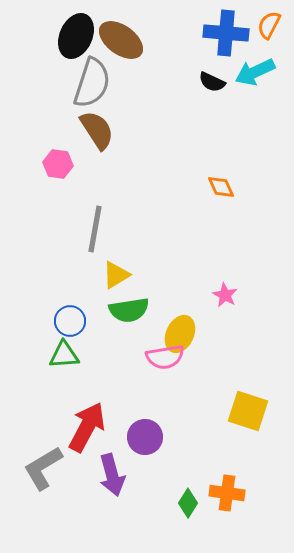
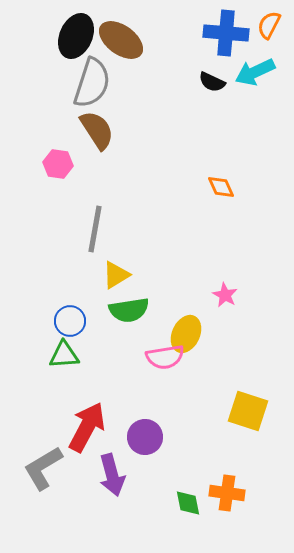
yellow ellipse: moved 6 px right
green diamond: rotated 44 degrees counterclockwise
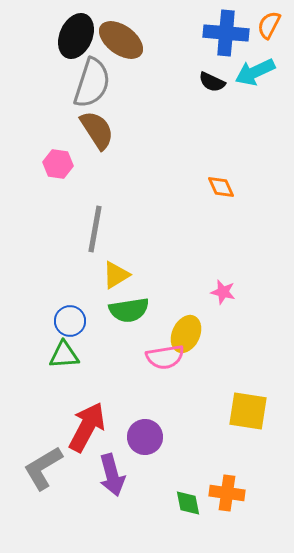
pink star: moved 2 px left, 3 px up; rotated 15 degrees counterclockwise
yellow square: rotated 9 degrees counterclockwise
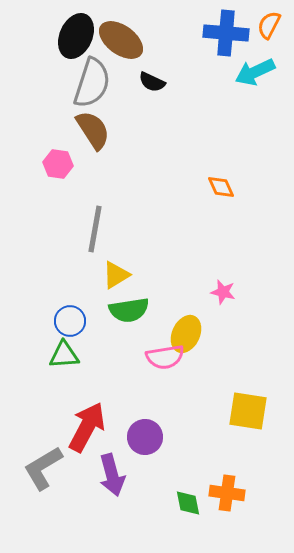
black semicircle: moved 60 px left
brown semicircle: moved 4 px left
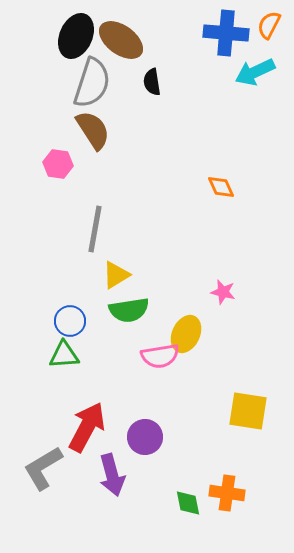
black semicircle: rotated 56 degrees clockwise
pink semicircle: moved 5 px left, 1 px up
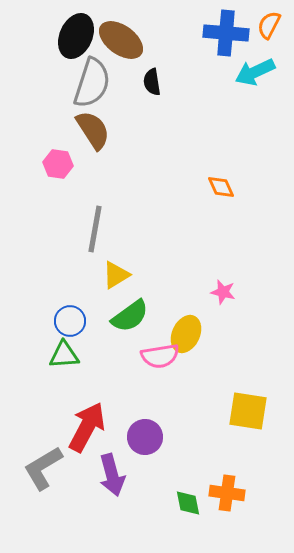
green semicircle: moved 1 px right, 6 px down; rotated 27 degrees counterclockwise
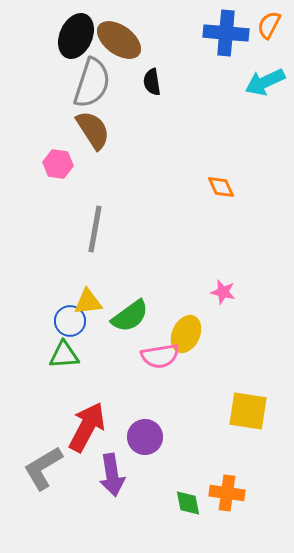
brown ellipse: moved 2 px left
cyan arrow: moved 10 px right, 10 px down
yellow triangle: moved 28 px left, 27 px down; rotated 24 degrees clockwise
purple arrow: rotated 6 degrees clockwise
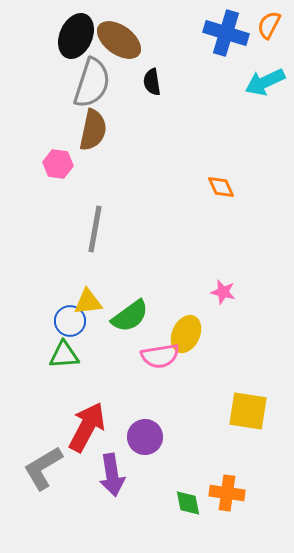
blue cross: rotated 12 degrees clockwise
brown semicircle: rotated 45 degrees clockwise
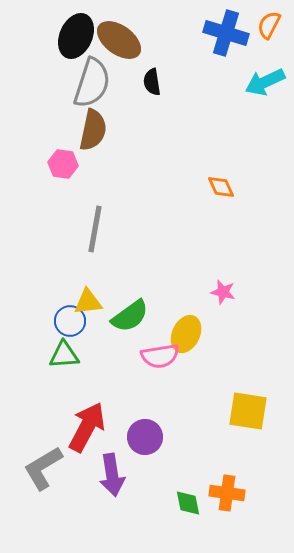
pink hexagon: moved 5 px right
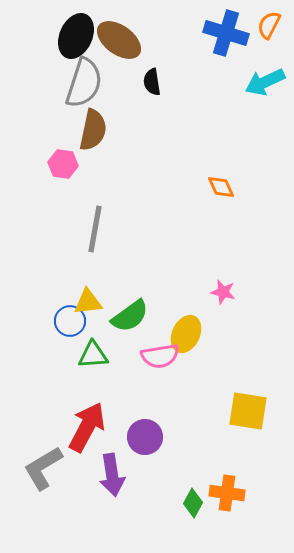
gray semicircle: moved 8 px left
green triangle: moved 29 px right
green diamond: moved 5 px right; rotated 40 degrees clockwise
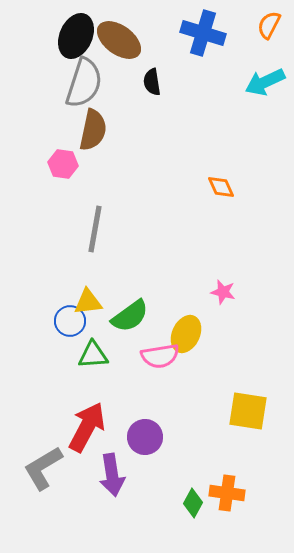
blue cross: moved 23 px left
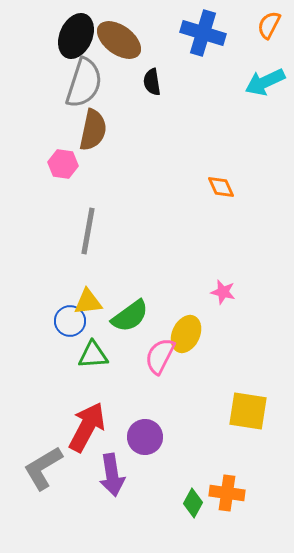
gray line: moved 7 px left, 2 px down
pink semicircle: rotated 126 degrees clockwise
